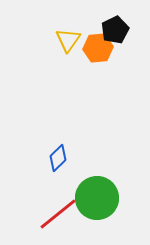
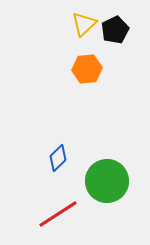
yellow triangle: moved 16 px right, 16 px up; rotated 12 degrees clockwise
orange hexagon: moved 11 px left, 21 px down
green circle: moved 10 px right, 17 px up
red line: rotated 6 degrees clockwise
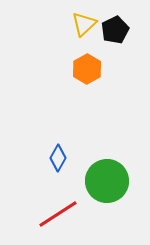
orange hexagon: rotated 24 degrees counterclockwise
blue diamond: rotated 16 degrees counterclockwise
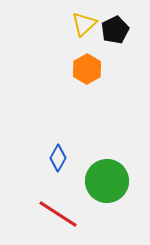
red line: rotated 66 degrees clockwise
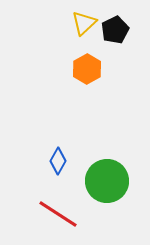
yellow triangle: moved 1 px up
blue diamond: moved 3 px down
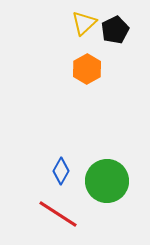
blue diamond: moved 3 px right, 10 px down
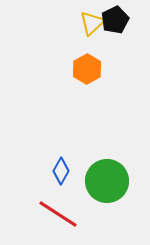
yellow triangle: moved 8 px right
black pentagon: moved 10 px up
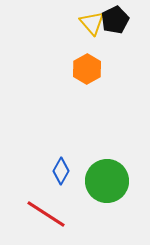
yellow triangle: rotated 28 degrees counterclockwise
red line: moved 12 px left
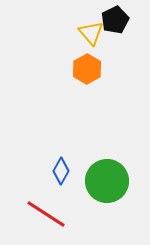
yellow triangle: moved 1 px left, 10 px down
